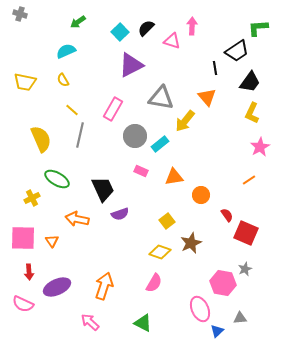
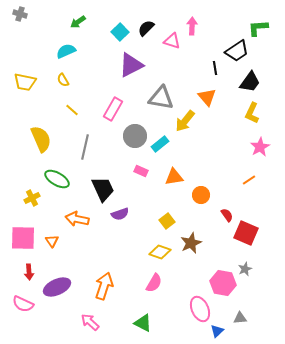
gray line at (80, 135): moved 5 px right, 12 px down
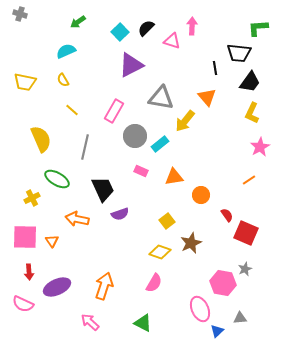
black trapezoid at (237, 51): moved 2 px right, 2 px down; rotated 40 degrees clockwise
pink rectangle at (113, 109): moved 1 px right, 2 px down
pink square at (23, 238): moved 2 px right, 1 px up
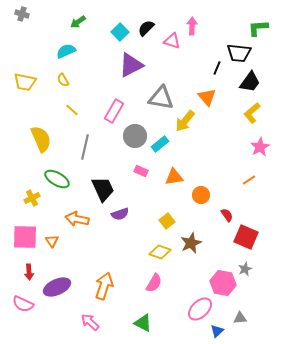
gray cross at (20, 14): moved 2 px right
black line at (215, 68): moved 2 px right; rotated 32 degrees clockwise
yellow L-shape at (252, 113): rotated 25 degrees clockwise
red square at (246, 233): moved 4 px down
pink ellipse at (200, 309): rotated 70 degrees clockwise
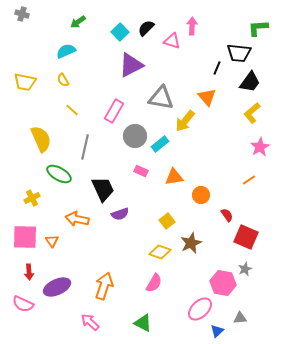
green ellipse at (57, 179): moved 2 px right, 5 px up
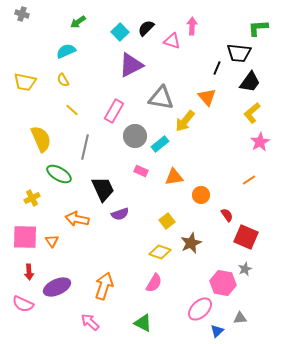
pink star at (260, 147): moved 5 px up
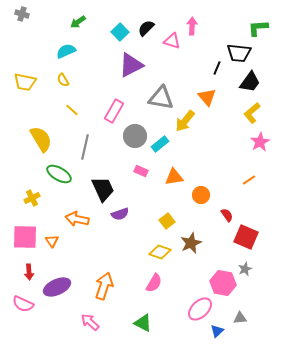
yellow semicircle at (41, 139): rotated 8 degrees counterclockwise
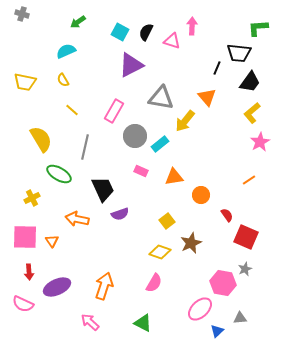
black semicircle at (146, 28): moved 4 px down; rotated 18 degrees counterclockwise
cyan square at (120, 32): rotated 18 degrees counterclockwise
